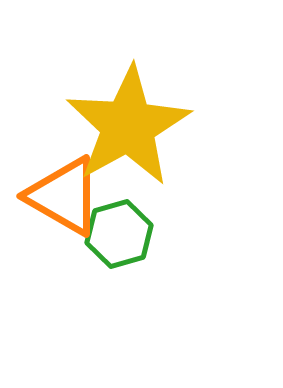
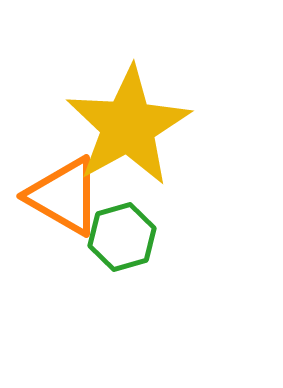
green hexagon: moved 3 px right, 3 px down
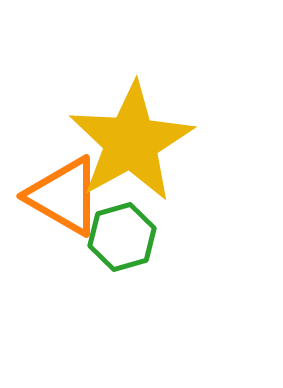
yellow star: moved 3 px right, 16 px down
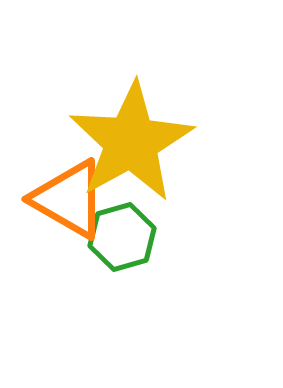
orange triangle: moved 5 px right, 3 px down
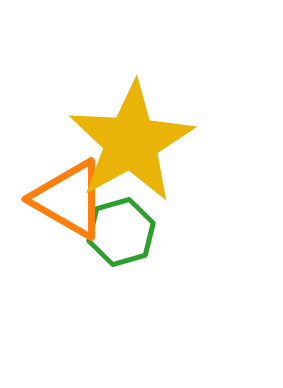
green hexagon: moved 1 px left, 5 px up
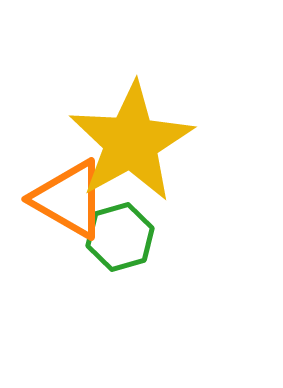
green hexagon: moved 1 px left, 5 px down
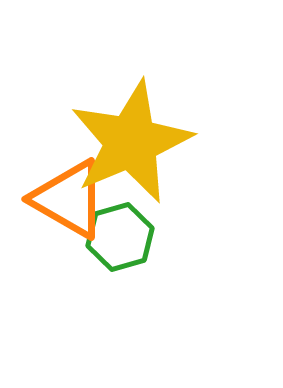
yellow star: rotated 6 degrees clockwise
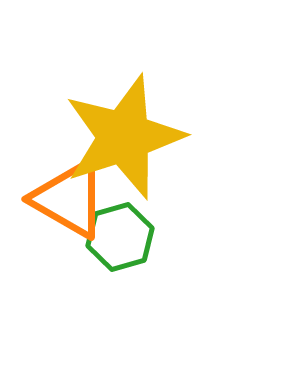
yellow star: moved 7 px left, 5 px up; rotated 5 degrees clockwise
